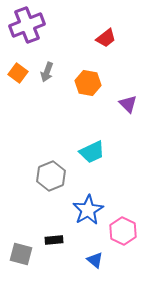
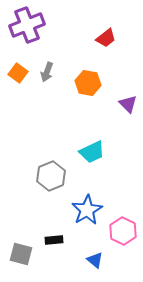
blue star: moved 1 px left
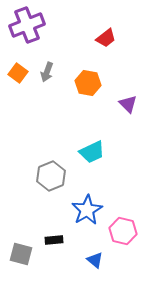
pink hexagon: rotated 12 degrees counterclockwise
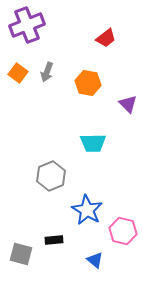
cyan trapezoid: moved 1 px right, 9 px up; rotated 24 degrees clockwise
blue star: rotated 12 degrees counterclockwise
